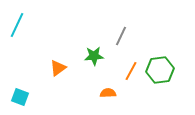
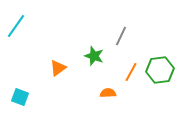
cyan line: moved 1 px left, 1 px down; rotated 10 degrees clockwise
green star: rotated 24 degrees clockwise
orange line: moved 1 px down
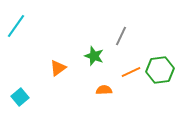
orange line: rotated 36 degrees clockwise
orange semicircle: moved 4 px left, 3 px up
cyan square: rotated 30 degrees clockwise
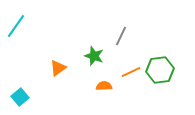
orange semicircle: moved 4 px up
